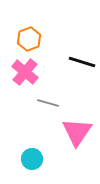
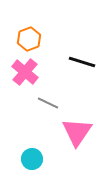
gray line: rotated 10 degrees clockwise
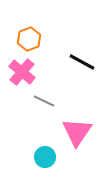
black line: rotated 12 degrees clockwise
pink cross: moved 3 px left
gray line: moved 4 px left, 2 px up
cyan circle: moved 13 px right, 2 px up
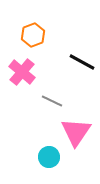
orange hexagon: moved 4 px right, 4 px up
gray line: moved 8 px right
pink triangle: moved 1 px left
cyan circle: moved 4 px right
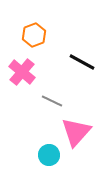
orange hexagon: moved 1 px right
pink triangle: rotated 8 degrees clockwise
cyan circle: moved 2 px up
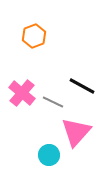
orange hexagon: moved 1 px down
black line: moved 24 px down
pink cross: moved 21 px down
gray line: moved 1 px right, 1 px down
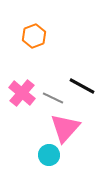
gray line: moved 4 px up
pink triangle: moved 11 px left, 4 px up
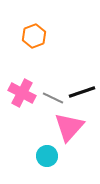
black line: moved 6 px down; rotated 48 degrees counterclockwise
pink cross: rotated 12 degrees counterclockwise
pink triangle: moved 4 px right, 1 px up
cyan circle: moved 2 px left, 1 px down
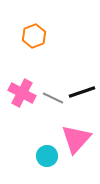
pink triangle: moved 7 px right, 12 px down
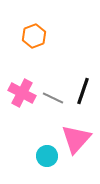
black line: moved 1 px right, 1 px up; rotated 52 degrees counterclockwise
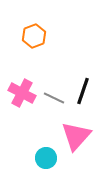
gray line: moved 1 px right
pink triangle: moved 3 px up
cyan circle: moved 1 px left, 2 px down
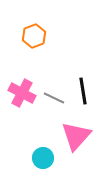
black line: rotated 28 degrees counterclockwise
cyan circle: moved 3 px left
